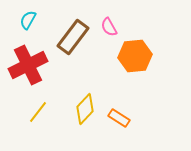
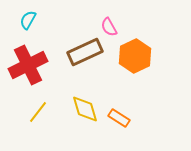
brown rectangle: moved 12 px right, 15 px down; rotated 28 degrees clockwise
orange hexagon: rotated 20 degrees counterclockwise
yellow diamond: rotated 60 degrees counterclockwise
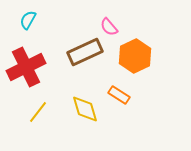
pink semicircle: rotated 12 degrees counterclockwise
red cross: moved 2 px left, 2 px down
orange rectangle: moved 23 px up
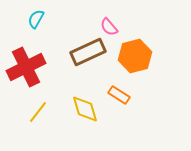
cyan semicircle: moved 8 px right, 1 px up
brown rectangle: moved 3 px right
orange hexagon: rotated 12 degrees clockwise
